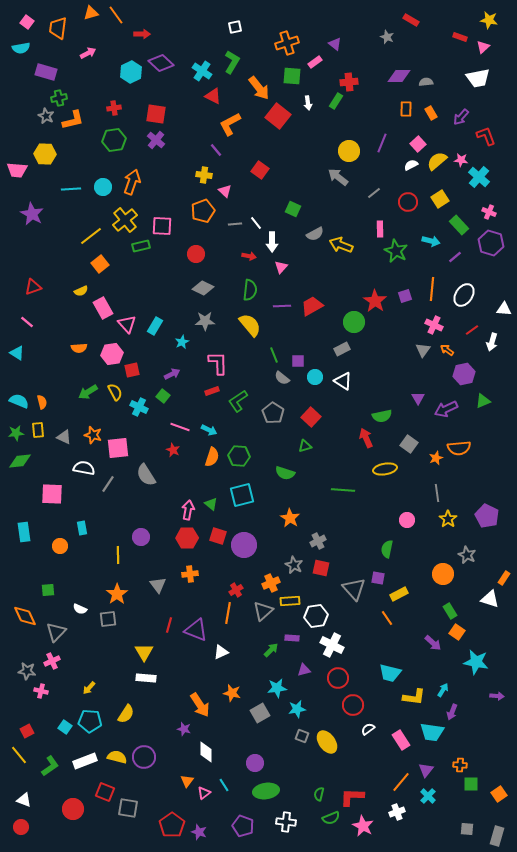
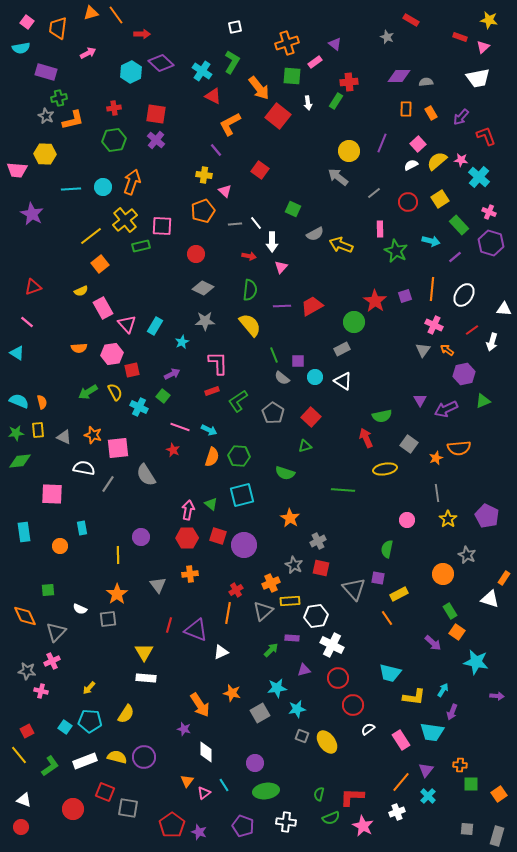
purple triangle at (418, 398): moved 2 px right, 2 px down
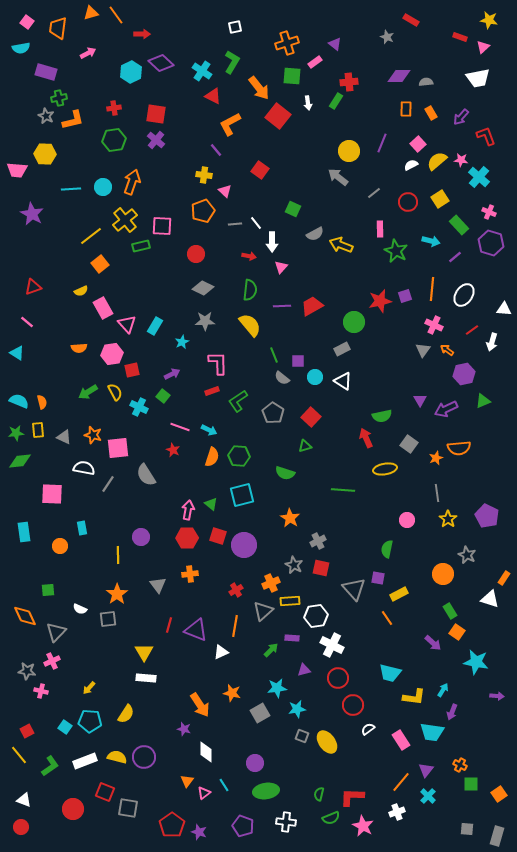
red star at (375, 301): moved 5 px right; rotated 25 degrees clockwise
orange line at (228, 613): moved 7 px right, 13 px down
orange cross at (460, 765): rotated 24 degrees clockwise
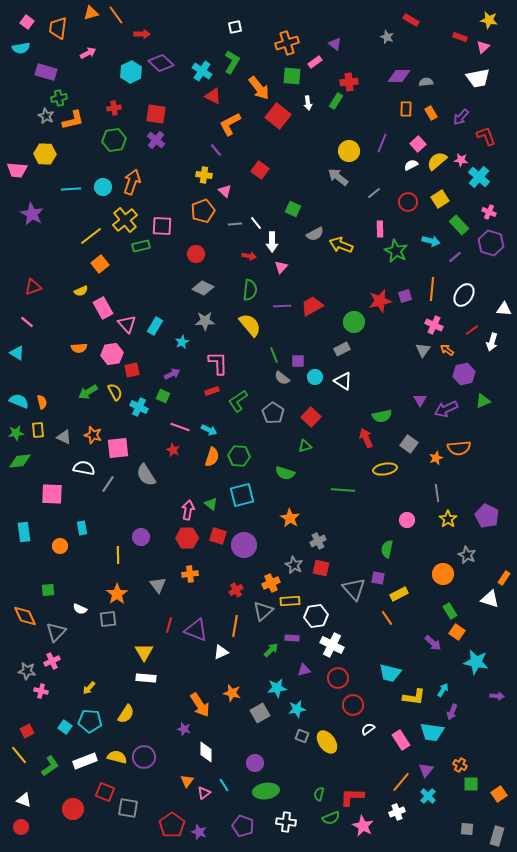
green square at (163, 396): rotated 16 degrees counterclockwise
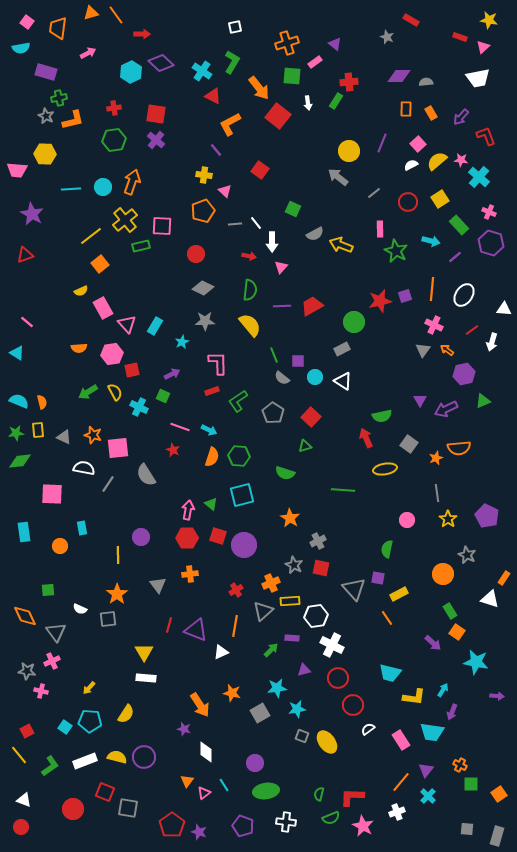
red triangle at (33, 287): moved 8 px left, 32 px up
gray triangle at (56, 632): rotated 20 degrees counterclockwise
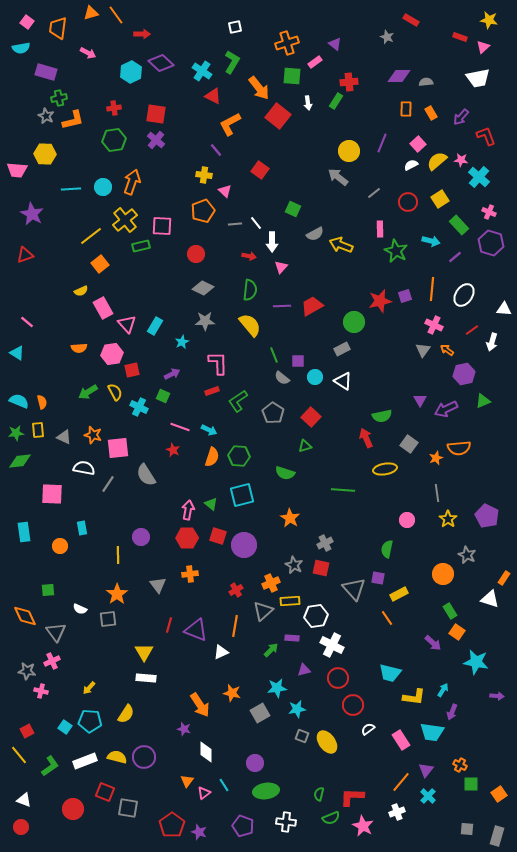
pink arrow at (88, 53): rotated 56 degrees clockwise
gray cross at (318, 541): moved 7 px right, 2 px down
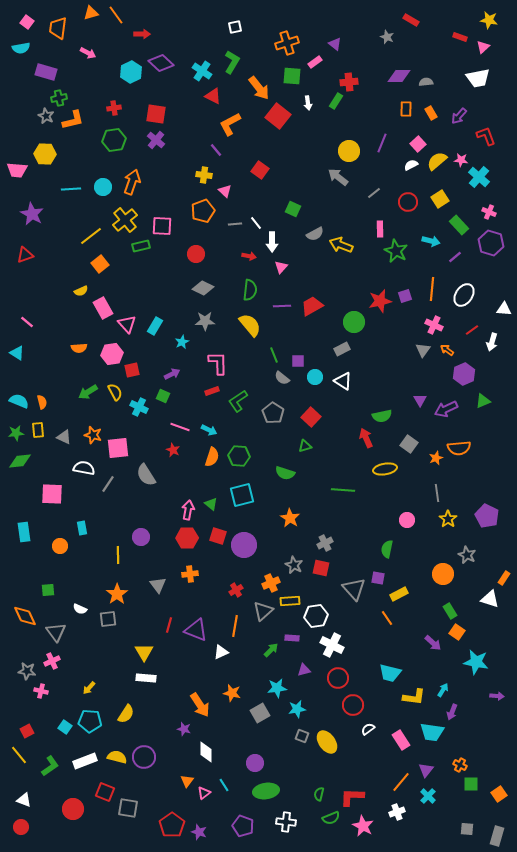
purple arrow at (461, 117): moved 2 px left, 1 px up
purple hexagon at (464, 374): rotated 10 degrees counterclockwise
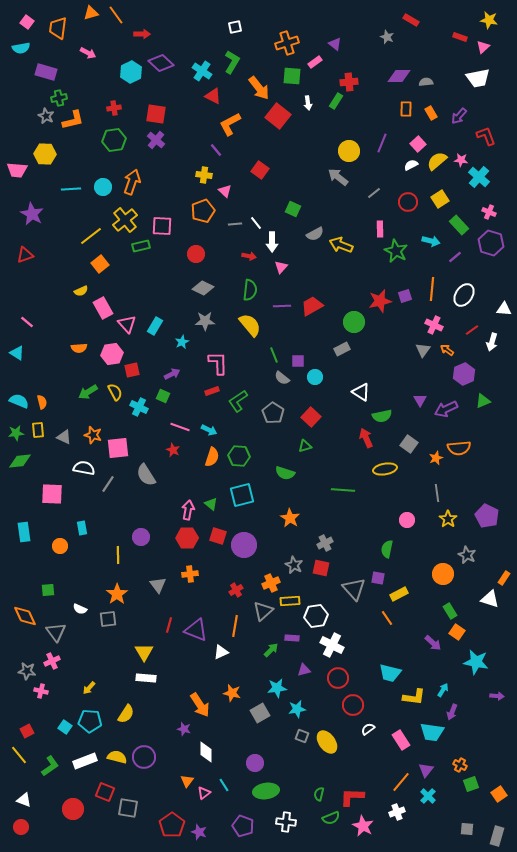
white triangle at (343, 381): moved 18 px right, 11 px down
green square at (471, 784): rotated 21 degrees counterclockwise
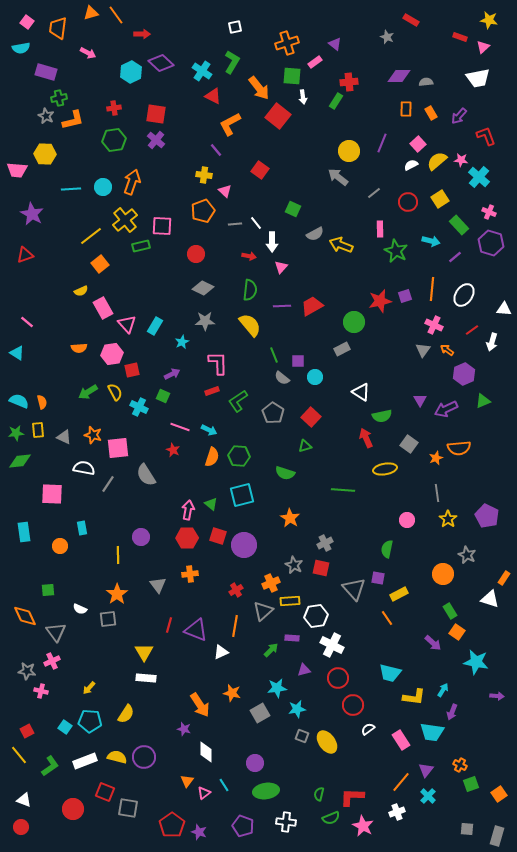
white arrow at (308, 103): moved 5 px left, 6 px up
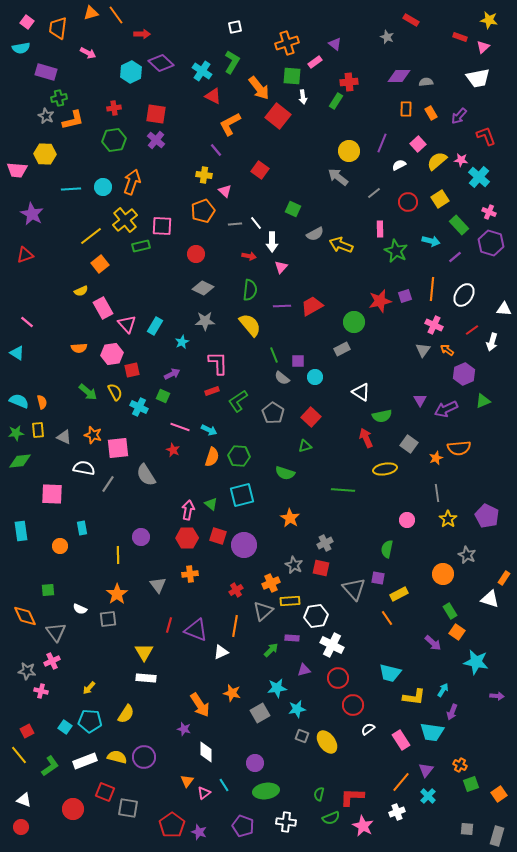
white semicircle at (411, 165): moved 12 px left
green arrow at (88, 392): rotated 108 degrees counterclockwise
cyan rectangle at (24, 532): moved 3 px left, 1 px up
